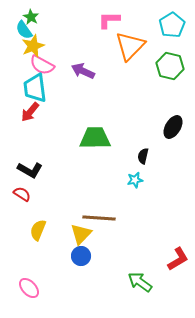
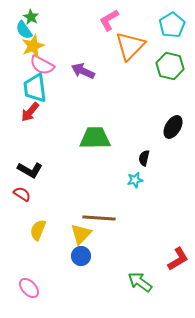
pink L-shape: rotated 30 degrees counterclockwise
black semicircle: moved 1 px right, 2 px down
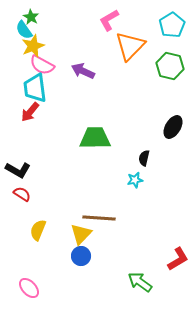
black L-shape: moved 12 px left
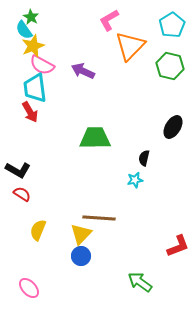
red arrow: rotated 70 degrees counterclockwise
red L-shape: moved 13 px up; rotated 10 degrees clockwise
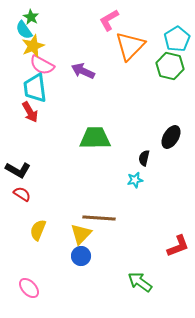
cyan pentagon: moved 5 px right, 14 px down
black ellipse: moved 2 px left, 10 px down
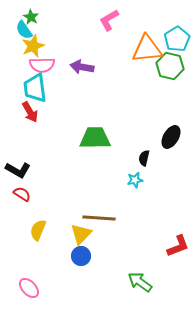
orange triangle: moved 17 px right, 3 px down; rotated 40 degrees clockwise
pink semicircle: rotated 30 degrees counterclockwise
purple arrow: moved 1 px left, 4 px up; rotated 15 degrees counterclockwise
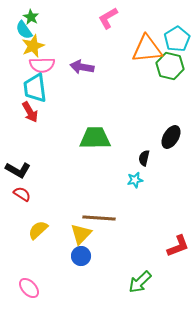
pink L-shape: moved 1 px left, 2 px up
yellow semicircle: rotated 25 degrees clockwise
green arrow: rotated 80 degrees counterclockwise
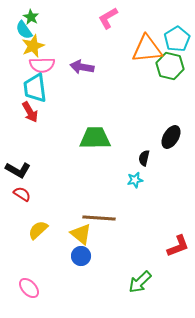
yellow triangle: rotated 35 degrees counterclockwise
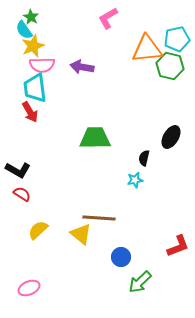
cyan pentagon: rotated 20 degrees clockwise
blue circle: moved 40 px right, 1 px down
pink ellipse: rotated 70 degrees counterclockwise
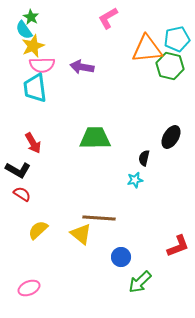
red arrow: moved 3 px right, 31 px down
